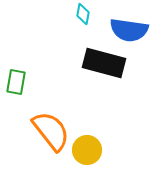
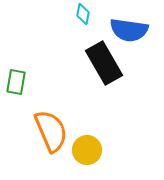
black rectangle: rotated 45 degrees clockwise
orange semicircle: rotated 15 degrees clockwise
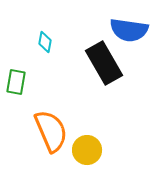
cyan diamond: moved 38 px left, 28 px down
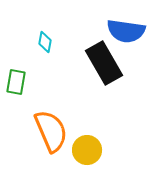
blue semicircle: moved 3 px left, 1 px down
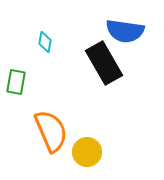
blue semicircle: moved 1 px left
yellow circle: moved 2 px down
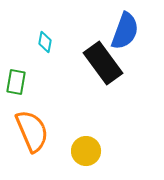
blue semicircle: rotated 78 degrees counterclockwise
black rectangle: moved 1 px left; rotated 6 degrees counterclockwise
orange semicircle: moved 19 px left
yellow circle: moved 1 px left, 1 px up
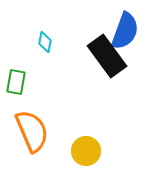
black rectangle: moved 4 px right, 7 px up
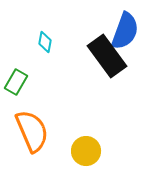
green rectangle: rotated 20 degrees clockwise
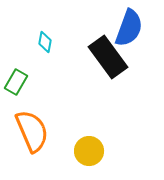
blue semicircle: moved 4 px right, 3 px up
black rectangle: moved 1 px right, 1 px down
yellow circle: moved 3 px right
